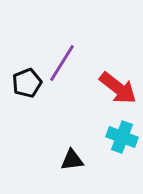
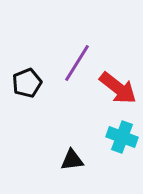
purple line: moved 15 px right
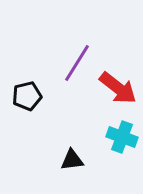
black pentagon: moved 13 px down; rotated 8 degrees clockwise
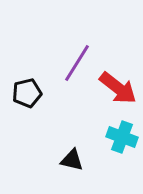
black pentagon: moved 3 px up
black triangle: rotated 20 degrees clockwise
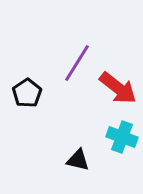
black pentagon: rotated 20 degrees counterclockwise
black triangle: moved 6 px right
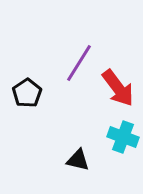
purple line: moved 2 px right
red arrow: rotated 15 degrees clockwise
cyan cross: moved 1 px right
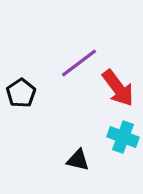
purple line: rotated 21 degrees clockwise
black pentagon: moved 6 px left
